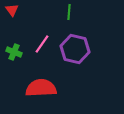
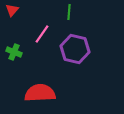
red triangle: rotated 16 degrees clockwise
pink line: moved 10 px up
red semicircle: moved 1 px left, 5 px down
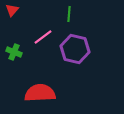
green line: moved 2 px down
pink line: moved 1 px right, 3 px down; rotated 18 degrees clockwise
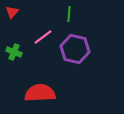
red triangle: moved 2 px down
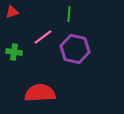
red triangle: rotated 32 degrees clockwise
green cross: rotated 14 degrees counterclockwise
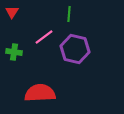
red triangle: rotated 40 degrees counterclockwise
pink line: moved 1 px right
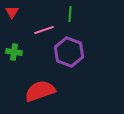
green line: moved 1 px right
pink line: moved 7 px up; rotated 18 degrees clockwise
purple hexagon: moved 6 px left, 3 px down; rotated 8 degrees clockwise
red semicircle: moved 2 px up; rotated 16 degrees counterclockwise
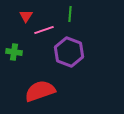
red triangle: moved 14 px right, 4 px down
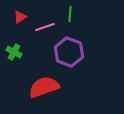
red triangle: moved 6 px left, 1 px down; rotated 24 degrees clockwise
pink line: moved 1 px right, 3 px up
green cross: rotated 21 degrees clockwise
red semicircle: moved 4 px right, 4 px up
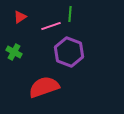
pink line: moved 6 px right, 1 px up
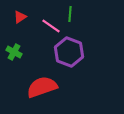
pink line: rotated 54 degrees clockwise
red semicircle: moved 2 px left
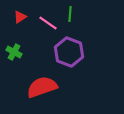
pink line: moved 3 px left, 3 px up
